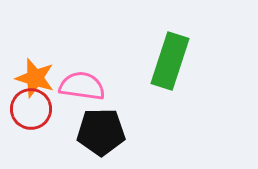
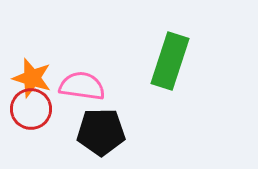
orange star: moved 3 px left
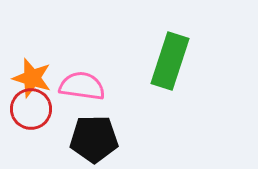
black pentagon: moved 7 px left, 7 px down
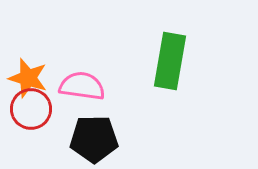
green rectangle: rotated 8 degrees counterclockwise
orange star: moved 4 px left
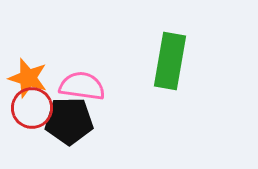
red circle: moved 1 px right, 1 px up
black pentagon: moved 25 px left, 18 px up
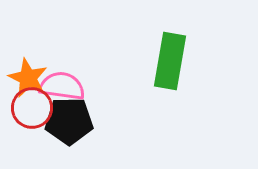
orange star: rotated 9 degrees clockwise
pink semicircle: moved 20 px left
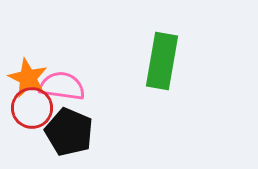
green rectangle: moved 8 px left
black pentagon: moved 11 px down; rotated 24 degrees clockwise
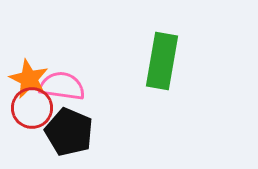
orange star: moved 1 px right, 1 px down
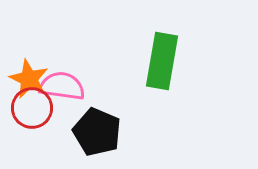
black pentagon: moved 28 px right
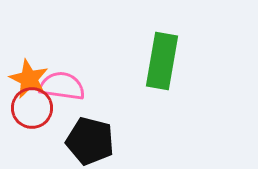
black pentagon: moved 7 px left, 9 px down; rotated 9 degrees counterclockwise
